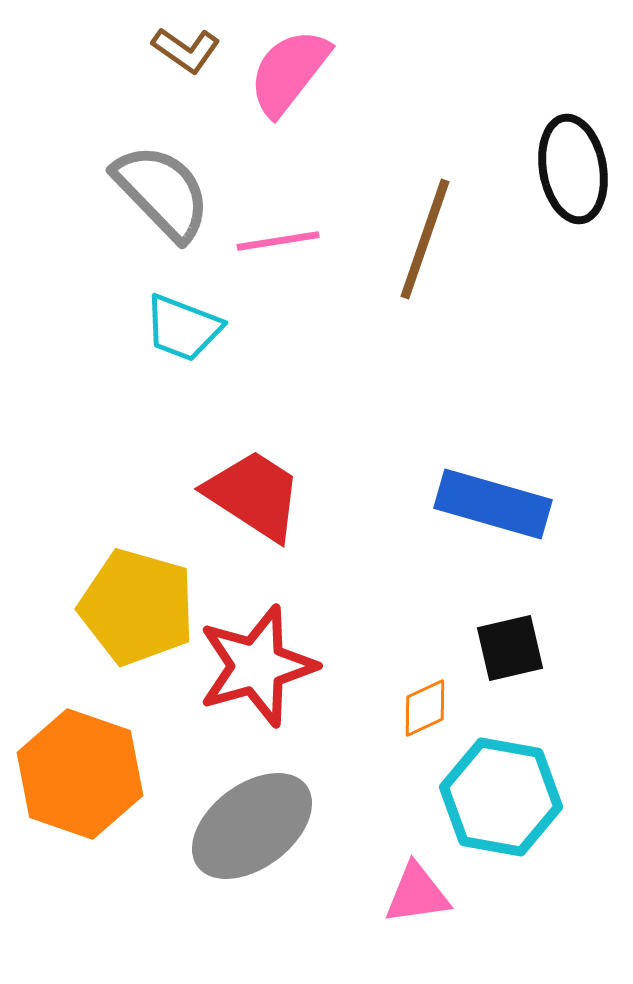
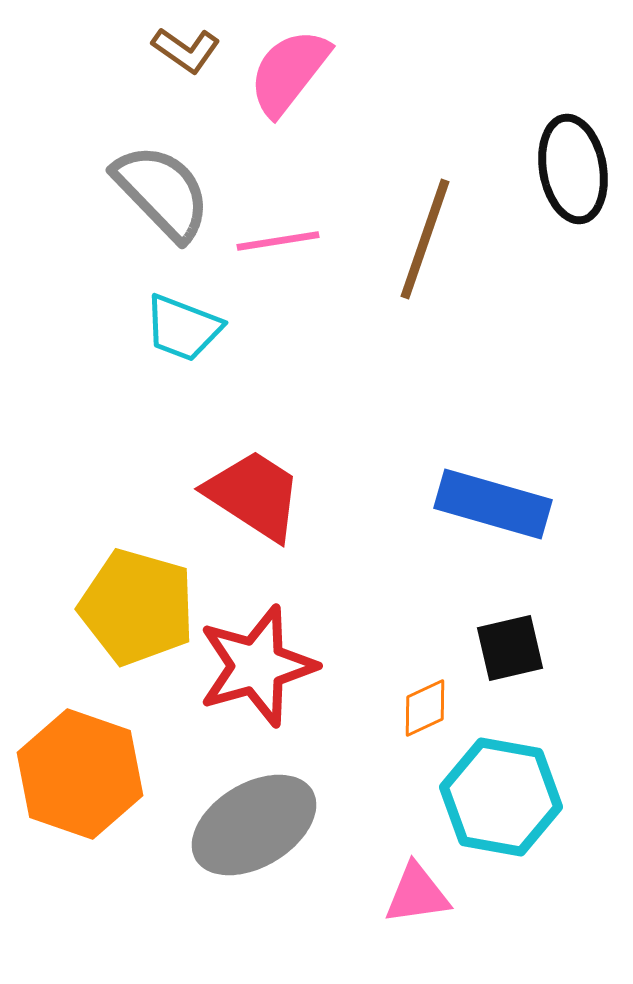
gray ellipse: moved 2 px right, 1 px up; rotated 6 degrees clockwise
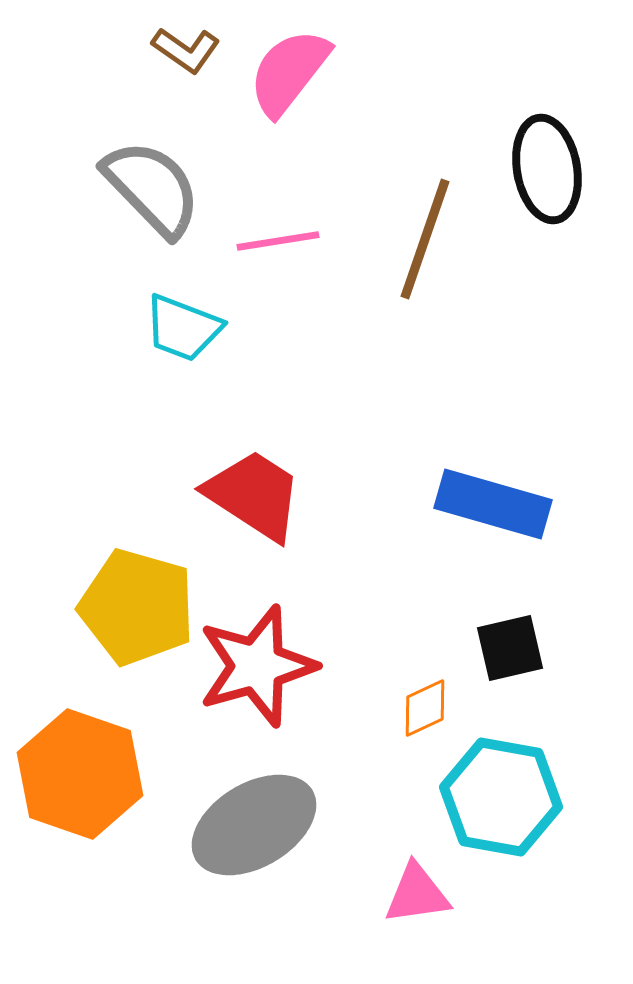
black ellipse: moved 26 px left
gray semicircle: moved 10 px left, 4 px up
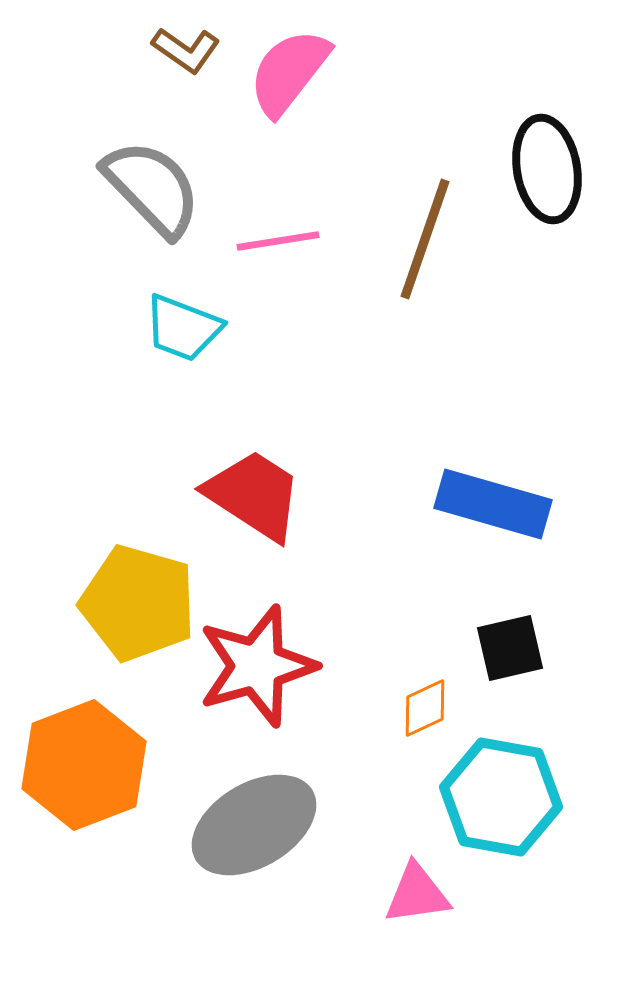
yellow pentagon: moved 1 px right, 4 px up
orange hexagon: moved 4 px right, 9 px up; rotated 20 degrees clockwise
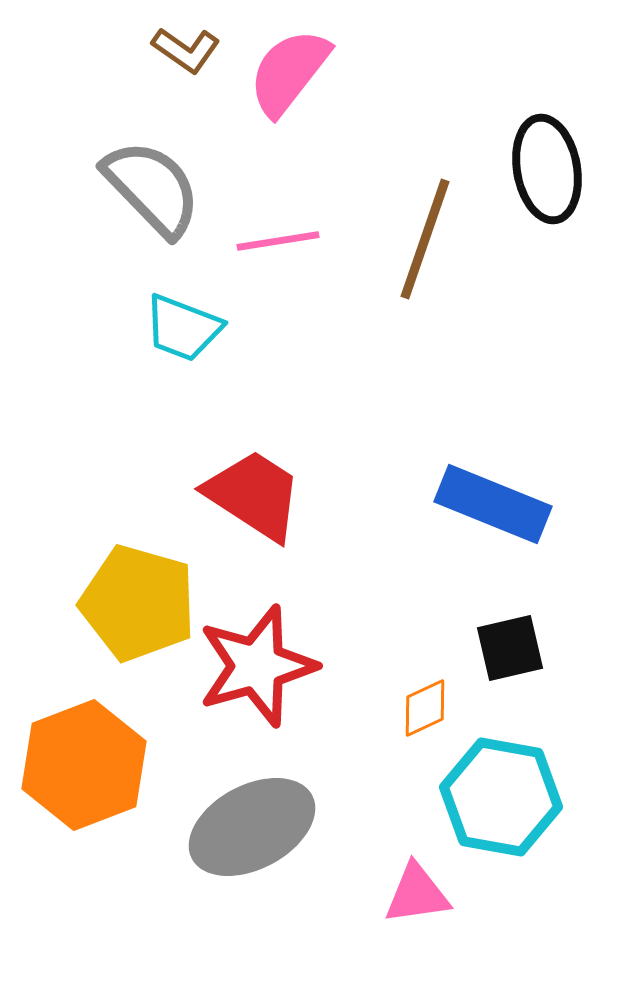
blue rectangle: rotated 6 degrees clockwise
gray ellipse: moved 2 px left, 2 px down; rotated 3 degrees clockwise
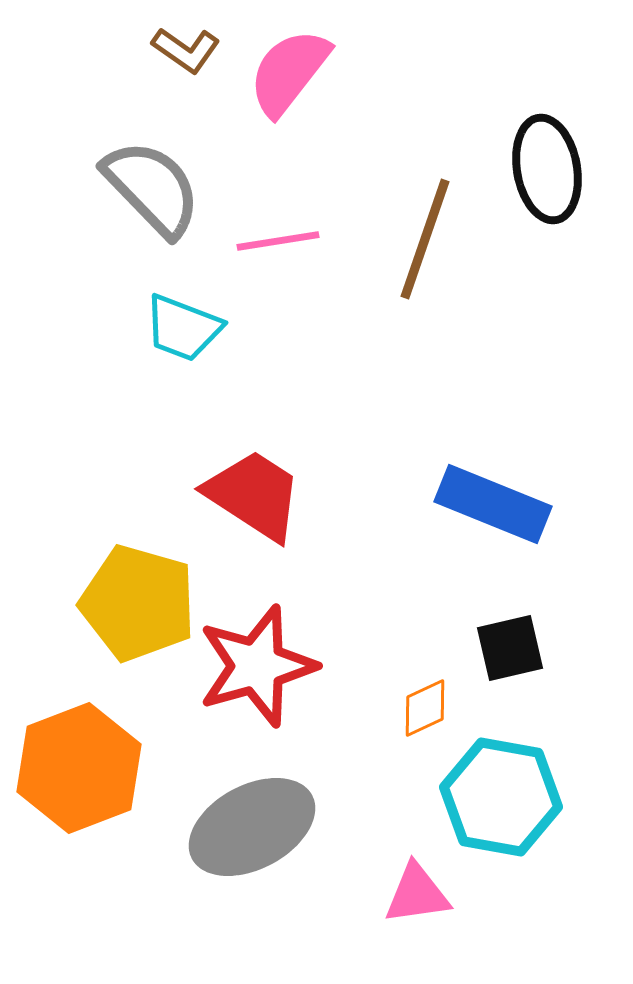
orange hexagon: moved 5 px left, 3 px down
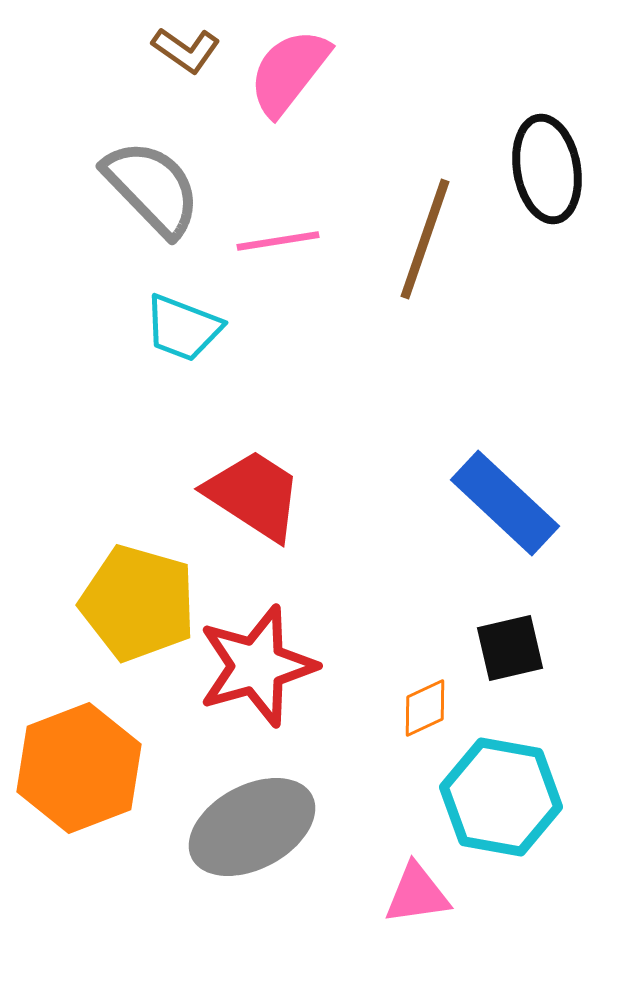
blue rectangle: moved 12 px right, 1 px up; rotated 21 degrees clockwise
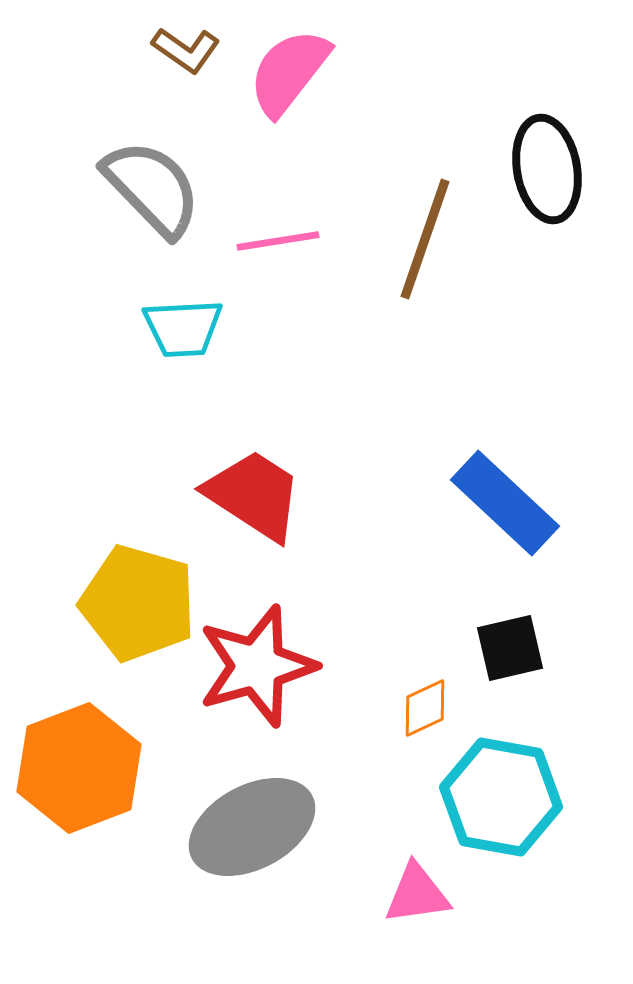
cyan trapezoid: rotated 24 degrees counterclockwise
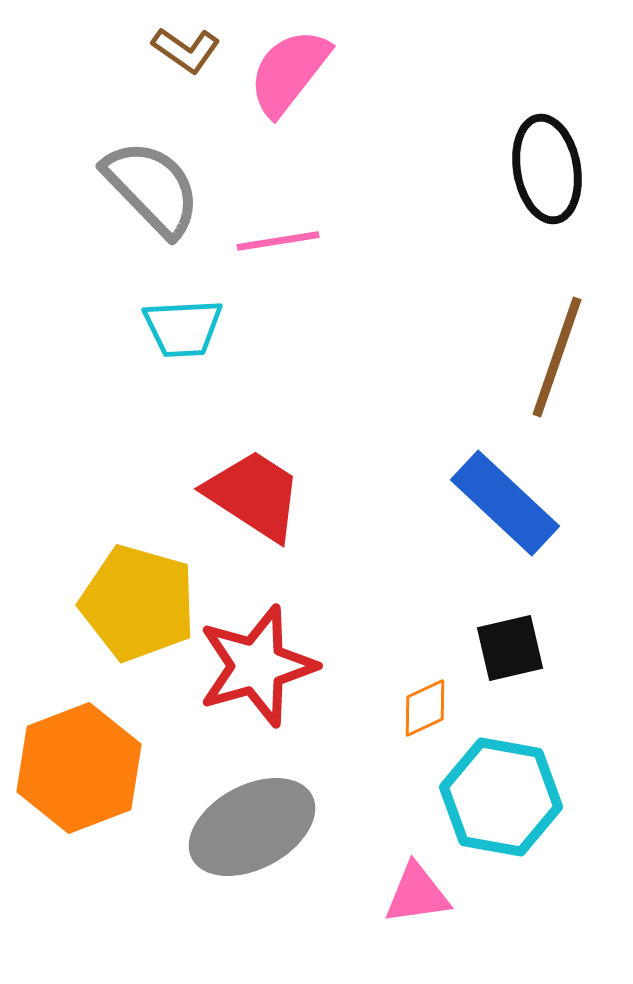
brown line: moved 132 px right, 118 px down
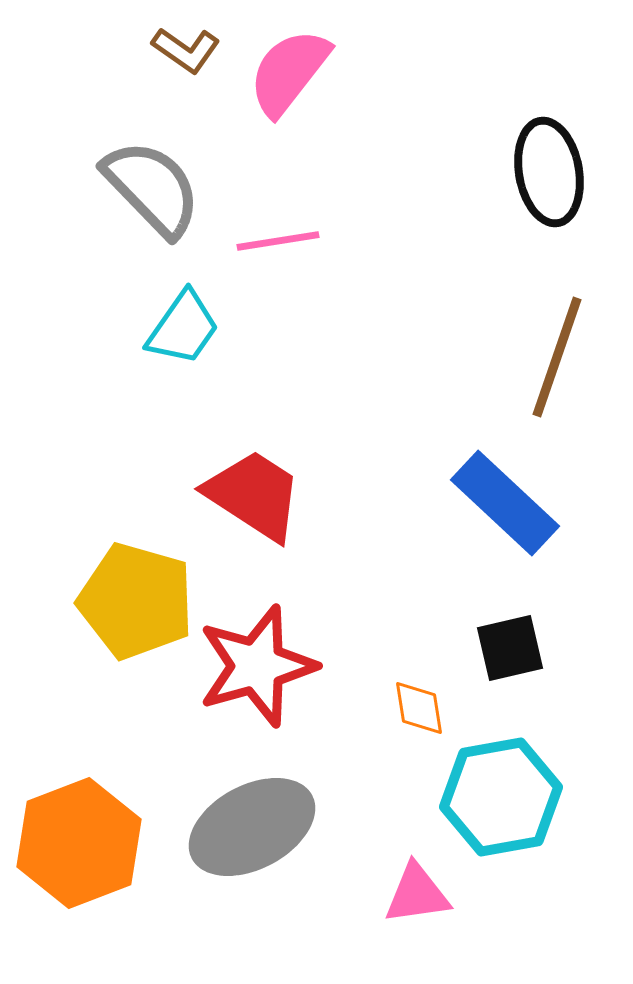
black ellipse: moved 2 px right, 3 px down
cyan trapezoid: rotated 52 degrees counterclockwise
yellow pentagon: moved 2 px left, 2 px up
orange diamond: moved 6 px left; rotated 74 degrees counterclockwise
orange hexagon: moved 75 px down
cyan hexagon: rotated 20 degrees counterclockwise
